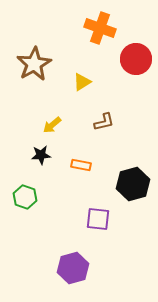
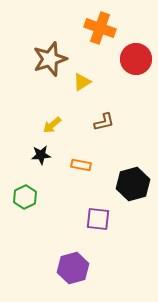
brown star: moved 16 px right, 5 px up; rotated 12 degrees clockwise
green hexagon: rotated 15 degrees clockwise
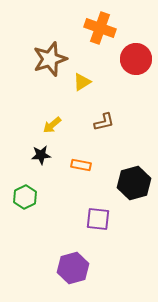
black hexagon: moved 1 px right, 1 px up
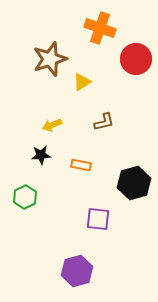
yellow arrow: rotated 18 degrees clockwise
purple hexagon: moved 4 px right, 3 px down
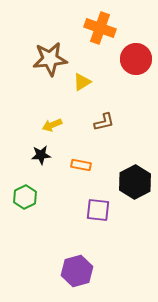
brown star: rotated 12 degrees clockwise
black hexagon: moved 1 px right, 1 px up; rotated 12 degrees counterclockwise
purple square: moved 9 px up
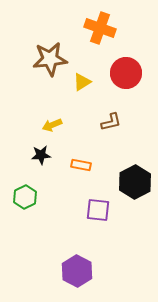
red circle: moved 10 px left, 14 px down
brown L-shape: moved 7 px right
purple hexagon: rotated 16 degrees counterclockwise
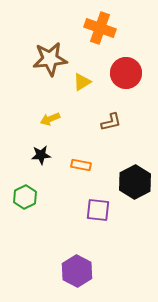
yellow arrow: moved 2 px left, 6 px up
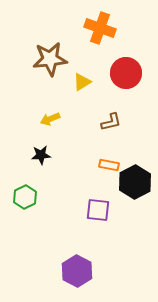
orange rectangle: moved 28 px right
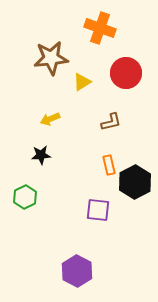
brown star: moved 1 px right, 1 px up
orange rectangle: rotated 66 degrees clockwise
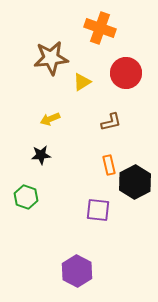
green hexagon: moved 1 px right; rotated 15 degrees counterclockwise
